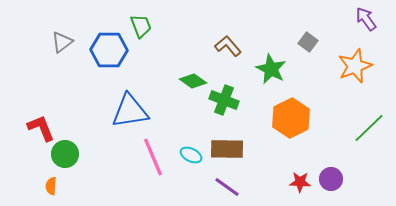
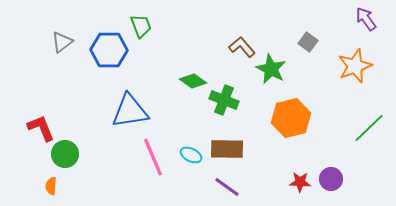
brown L-shape: moved 14 px right, 1 px down
orange hexagon: rotated 12 degrees clockwise
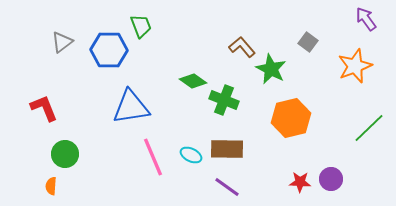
blue triangle: moved 1 px right, 4 px up
red L-shape: moved 3 px right, 20 px up
